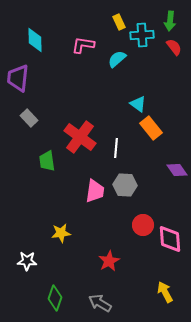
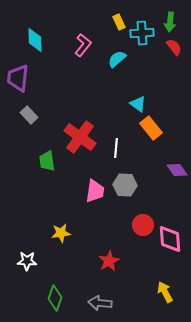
green arrow: moved 1 px down
cyan cross: moved 2 px up
pink L-shape: rotated 120 degrees clockwise
gray rectangle: moved 3 px up
gray arrow: rotated 25 degrees counterclockwise
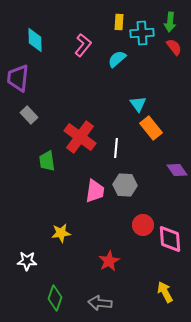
yellow rectangle: rotated 28 degrees clockwise
cyan triangle: rotated 18 degrees clockwise
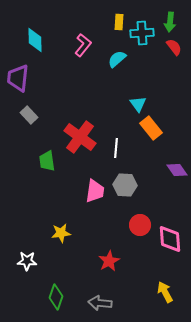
red circle: moved 3 px left
green diamond: moved 1 px right, 1 px up
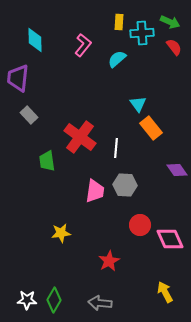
green arrow: rotated 72 degrees counterclockwise
pink diamond: rotated 20 degrees counterclockwise
white star: moved 39 px down
green diamond: moved 2 px left, 3 px down; rotated 10 degrees clockwise
